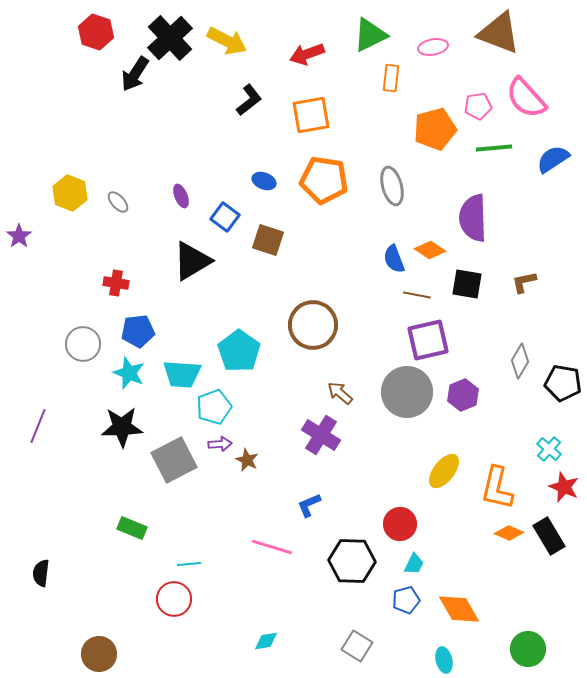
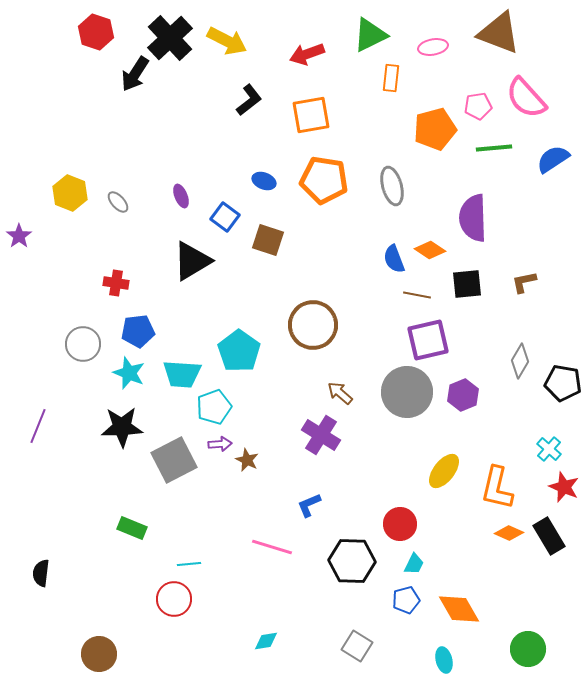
black square at (467, 284): rotated 16 degrees counterclockwise
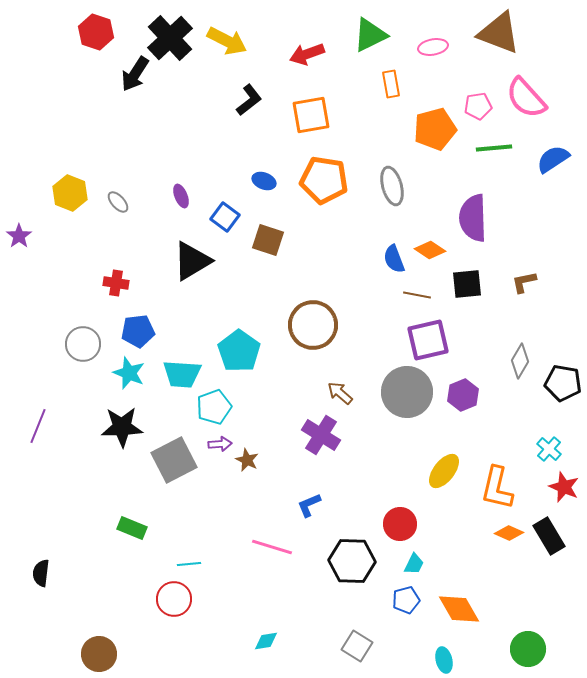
orange rectangle at (391, 78): moved 6 px down; rotated 16 degrees counterclockwise
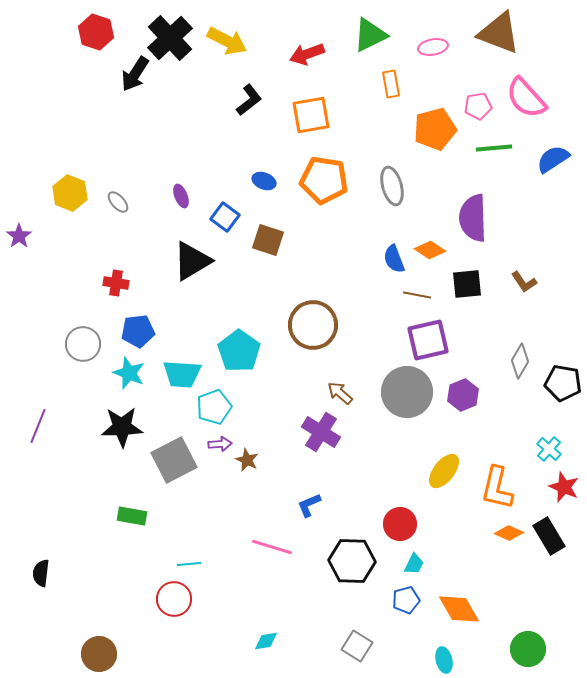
brown L-shape at (524, 282): rotated 112 degrees counterclockwise
purple cross at (321, 435): moved 3 px up
green rectangle at (132, 528): moved 12 px up; rotated 12 degrees counterclockwise
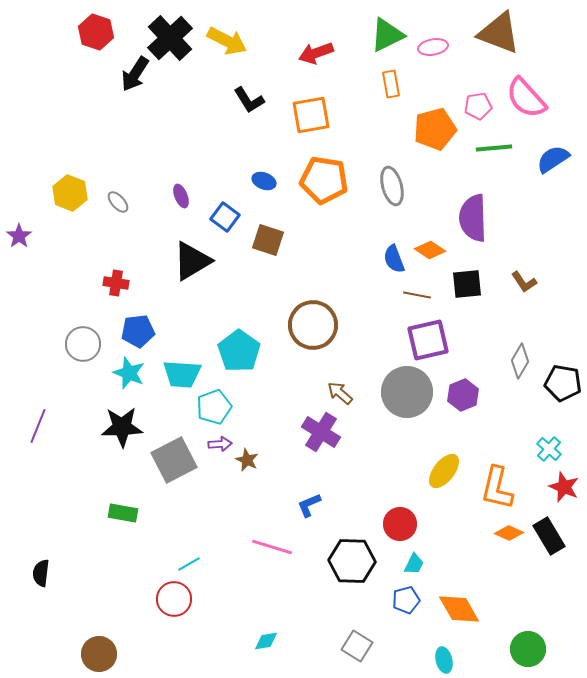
green triangle at (370, 35): moved 17 px right
red arrow at (307, 54): moved 9 px right, 1 px up
black L-shape at (249, 100): rotated 96 degrees clockwise
green rectangle at (132, 516): moved 9 px left, 3 px up
cyan line at (189, 564): rotated 25 degrees counterclockwise
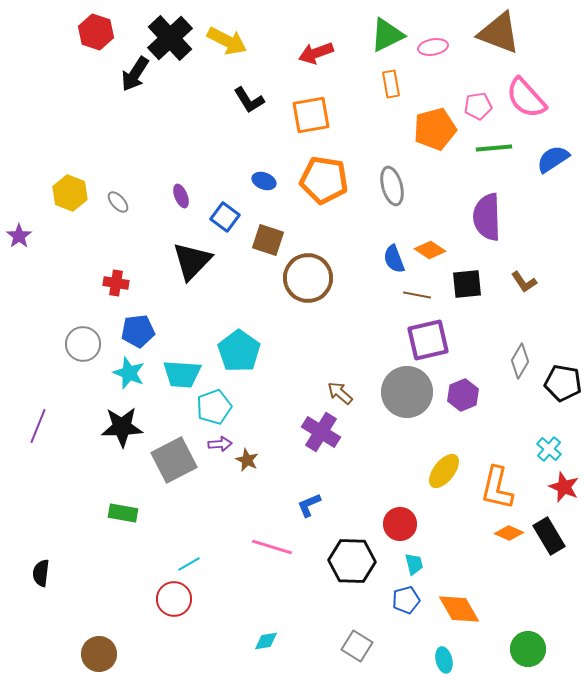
purple semicircle at (473, 218): moved 14 px right, 1 px up
black triangle at (192, 261): rotated 15 degrees counterclockwise
brown circle at (313, 325): moved 5 px left, 47 px up
cyan trapezoid at (414, 564): rotated 40 degrees counterclockwise
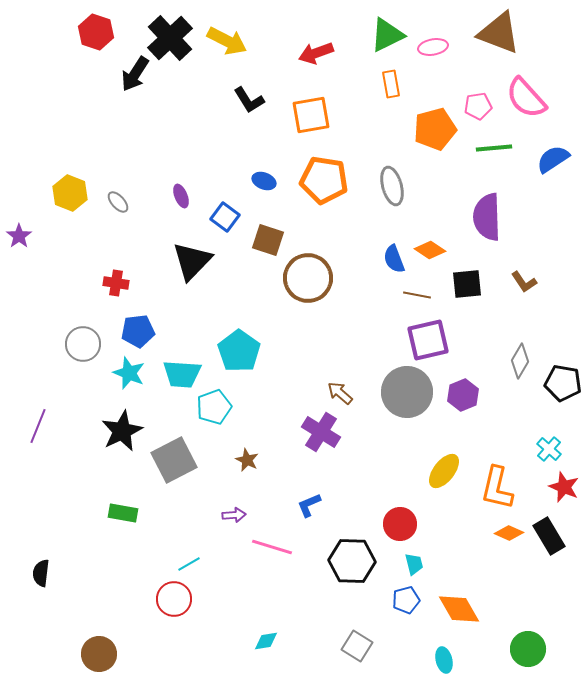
black star at (122, 427): moved 4 px down; rotated 24 degrees counterclockwise
purple arrow at (220, 444): moved 14 px right, 71 px down
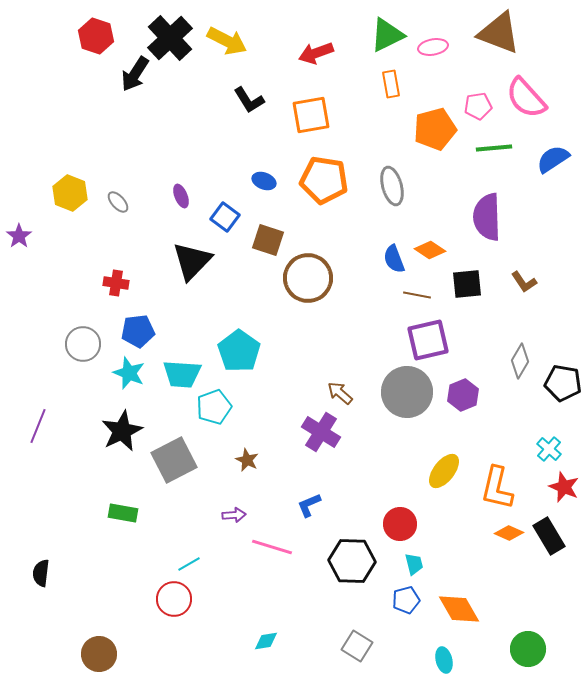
red hexagon at (96, 32): moved 4 px down
